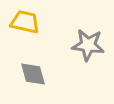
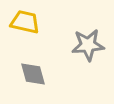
gray star: rotated 12 degrees counterclockwise
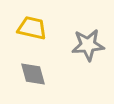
yellow trapezoid: moved 7 px right, 6 px down
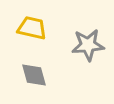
gray diamond: moved 1 px right, 1 px down
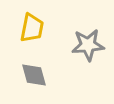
yellow trapezoid: rotated 88 degrees clockwise
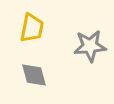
gray star: moved 2 px right, 1 px down
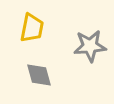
gray diamond: moved 5 px right
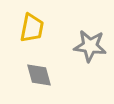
gray star: rotated 12 degrees clockwise
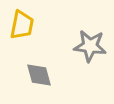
yellow trapezoid: moved 10 px left, 3 px up
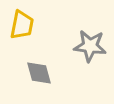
gray diamond: moved 2 px up
